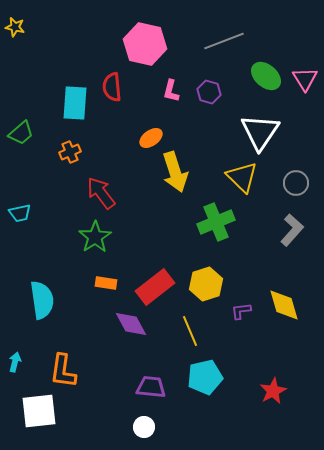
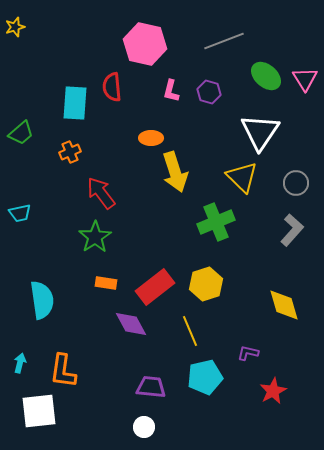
yellow star: rotated 30 degrees counterclockwise
orange ellipse: rotated 35 degrees clockwise
purple L-shape: moved 7 px right, 42 px down; rotated 20 degrees clockwise
cyan arrow: moved 5 px right, 1 px down
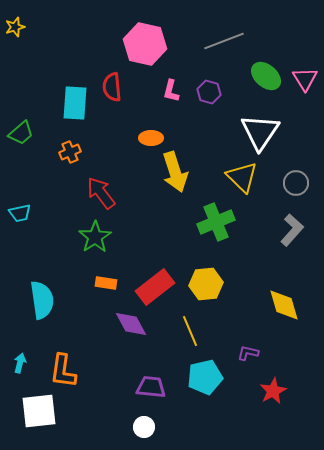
yellow hexagon: rotated 12 degrees clockwise
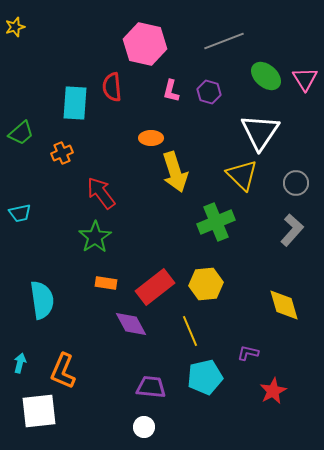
orange cross: moved 8 px left, 1 px down
yellow triangle: moved 2 px up
orange L-shape: rotated 15 degrees clockwise
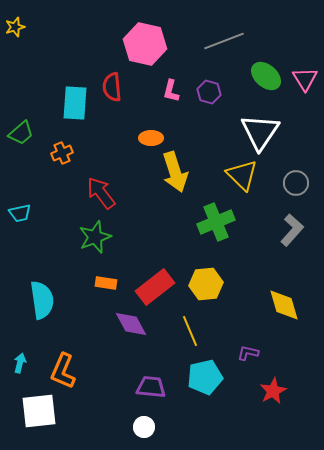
green star: rotated 12 degrees clockwise
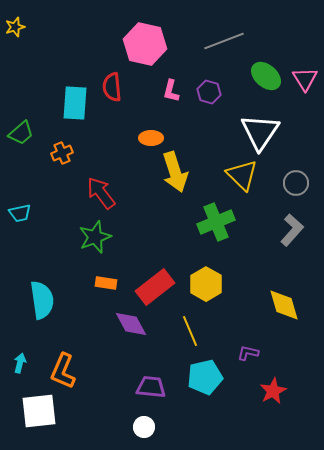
yellow hexagon: rotated 24 degrees counterclockwise
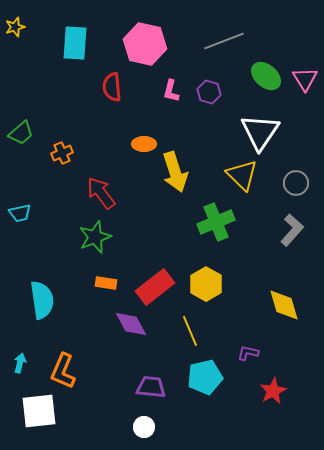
cyan rectangle: moved 60 px up
orange ellipse: moved 7 px left, 6 px down
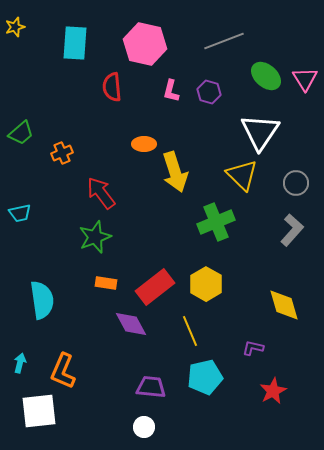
purple L-shape: moved 5 px right, 5 px up
